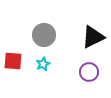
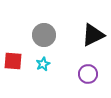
black triangle: moved 2 px up
purple circle: moved 1 px left, 2 px down
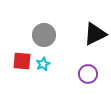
black triangle: moved 2 px right, 1 px up
red square: moved 9 px right
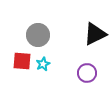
gray circle: moved 6 px left
purple circle: moved 1 px left, 1 px up
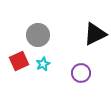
red square: moved 3 px left; rotated 30 degrees counterclockwise
purple circle: moved 6 px left
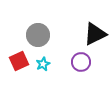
purple circle: moved 11 px up
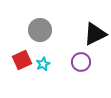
gray circle: moved 2 px right, 5 px up
red square: moved 3 px right, 1 px up
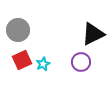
gray circle: moved 22 px left
black triangle: moved 2 px left
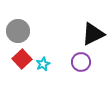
gray circle: moved 1 px down
red square: moved 1 px up; rotated 18 degrees counterclockwise
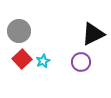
gray circle: moved 1 px right
cyan star: moved 3 px up
